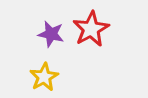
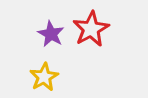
purple star: rotated 16 degrees clockwise
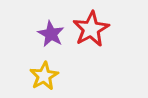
yellow star: moved 1 px up
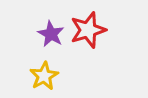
red star: moved 3 px left, 1 px down; rotated 12 degrees clockwise
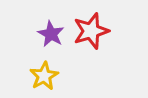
red star: moved 3 px right, 1 px down
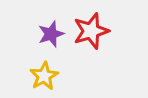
purple star: rotated 24 degrees clockwise
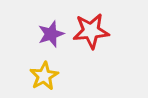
red star: rotated 12 degrees clockwise
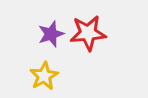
red star: moved 3 px left, 2 px down
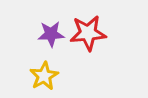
purple star: rotated 16 degrees clockwise
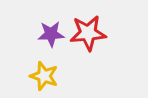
yellow star: rotated 24 degrees counterclockwise
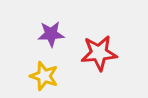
red star: moved 11 px right, 20 px down
